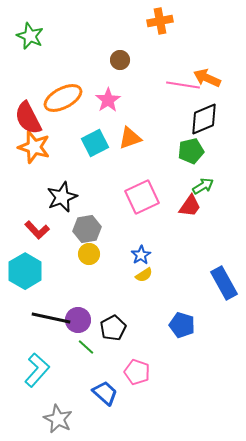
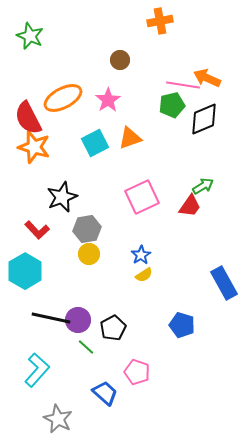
green pentagon: moved 19 px left, 46 px up
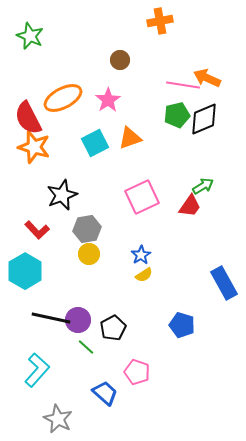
green pentagon: moved 5 px right, 10 px down
black star: moved 2 px up
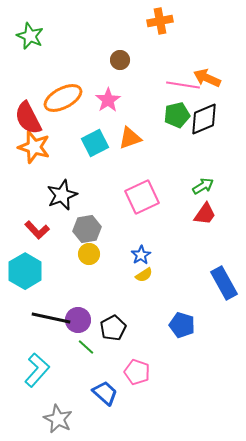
red trapezoid: moved 15 px right, 8 px down
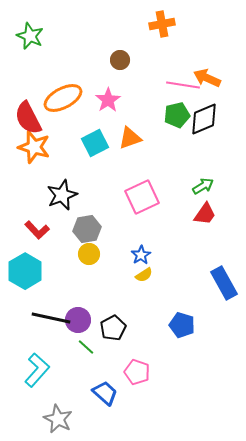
orange cross: moved 2 px right, 3 px down
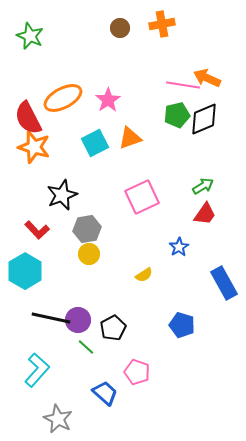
brown circle: moved 32 px up
blue star: moved 38 px right, 8 px up
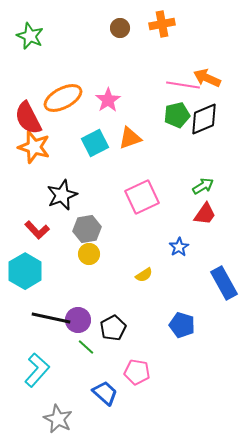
pink pentagon: rotated 10 degrees counterclockwise
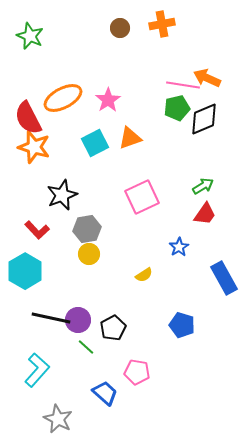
green pentagon: moved 7 px up
blue rectangle: moved 5 px up
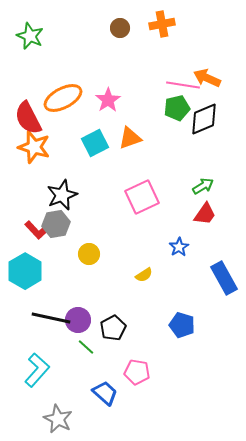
gray hexagon: moved 31 px left, 5 px up
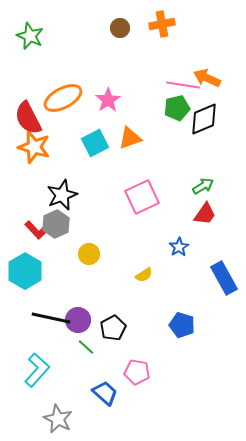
gray hexagon: rotated 16 degrees counterclockwise
